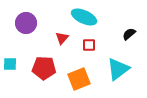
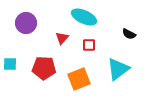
black semicircle: rotated 112 degrees counterclockwise
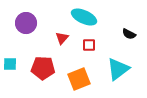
red pentagon: moved 1 px left
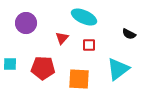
orange square: rotated 25 degrees clockwise
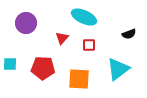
black semicircle: rotated 48 degrees counterclockwise
